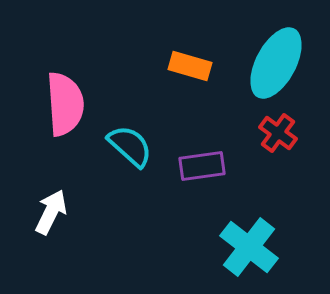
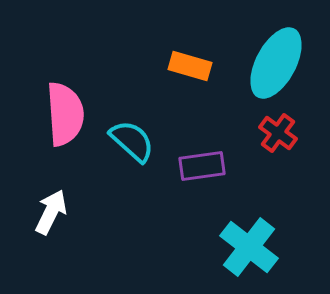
pink semicircle: moved 10 px down
cyan semicircle: moved 2 px right, 5 px up
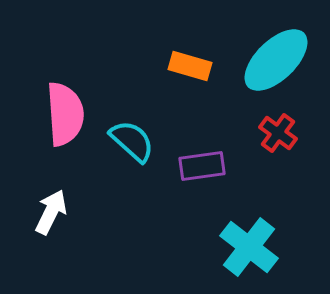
cyan ellipse: moved 3 px up; rotated 18 degrees clockwise
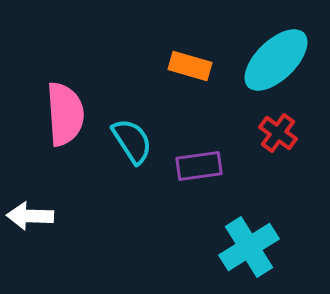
cyan semicircle: rotated 15 degrees clockwise
purple rectangle: moved 3 px left
white arrow: moved 21 px left, 4 px down; rotated 114 degrees counterclockwise
cyan cross: rotated 20 degrees clockwise
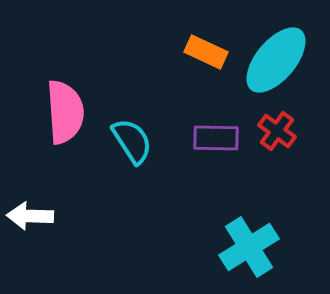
cyan ellipse: rotated 6 degrees counterclockwise
orange rectangle: moved 16 px right, 14 px up; rotated 9 degrees clockwise
pink semicircle: moved 2 px up
red cross: moved 1 px left, 2 px up
purple rectangle: moved 17 px right, 28 px up; rotated 9 degrees clockwise
